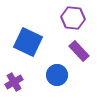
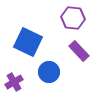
blue circle: moved 8 px left, 3 px up
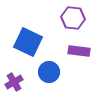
purple rectangle: rotated 40 degrees counterclockwise
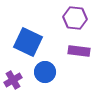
purple hexagon: moved 2 px right
blue circle: moved 4 px left
purple cross: moved 1 px left, 2 px up
